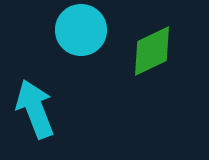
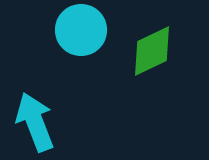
cyan arrow: moved 13 px down
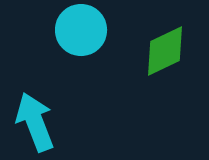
green diamond: moved 13 px right
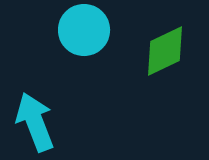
cyan circle: moved 3 px right
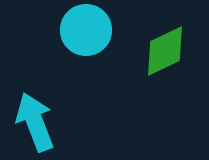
cyan circle: moved 2 px right
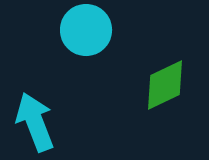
green diamond: moved 34 px down
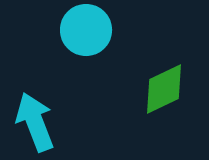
green diamond: moved 1 px left, 4 px down
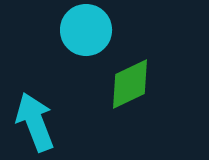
green diamond: moved 34 px left, 5 px up
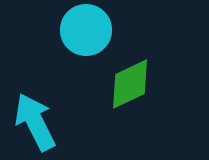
cyan arrow: rotated 6 degrees counterclockwise
